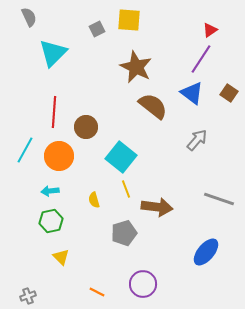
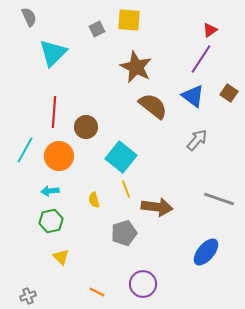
blue triangle: moved 1 px right, 3 px down
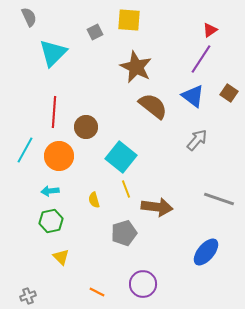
gray square: moved 2 px left, 3 px down
